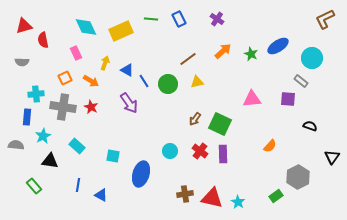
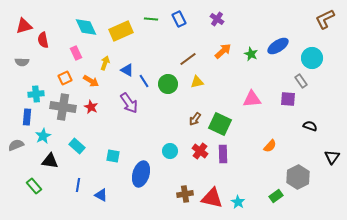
gray rectangle at (301, 81): rotated 16 degrees clockwise
gray semicircle at (16, 145): rotated 28 degrees counterclockwise
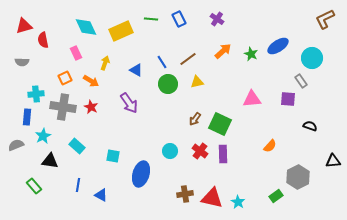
blue triangle at (127, 70): moved 9 px right
blue line at (144, 81): moved 18 px right, 19 px up
black triangle at (332, 157): moved 1 px right, 4 px down; rotated 49 degrees clockwise
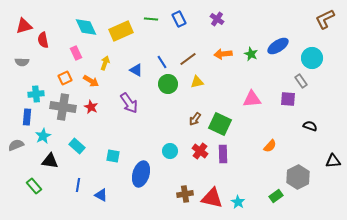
orange arrow at (223, 51): moved 3 px down; rotated 144 degrees counterclockwise
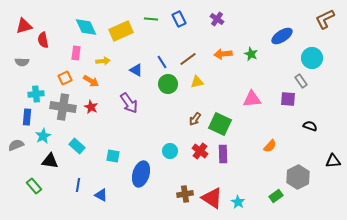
blue ellipse at (278, 46): moved 4 px right, 10 px up
pink rectangle at (76, 53): rotated 32 degrees clockwise
yellow arrow at (105, 63): moved 2 px left, 2 px up; rotated 64 degrees clockwise
red triangle at (212, 198): rotated 20 degrees clockwise
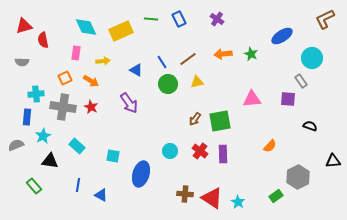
green square at (220, 124): moved 3 px up; rotated 35 degrees counterclockwise
brown cross at (185, 194): rotated 14 degrees clockwise
